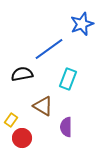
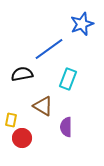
yellow rectangle: rotated 24 degrees counterclockwise
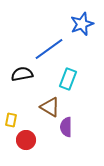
brown triangle: moved 7 px right, 1 px down
red circle: moved 4 px right, 2 px down
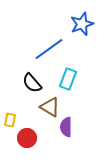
black semicircle: moved 10 px right, 9 px down; rotated 120 degrees counterclockwise
yellow rectangle: moved 1 px left
red circle: moved 1 px right, 2 px up
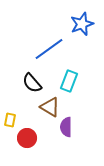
cyan rectangle: moved 1 px right, 2 px down
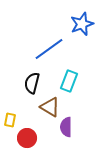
black semicircle: rotated 55 degrees clockwise
